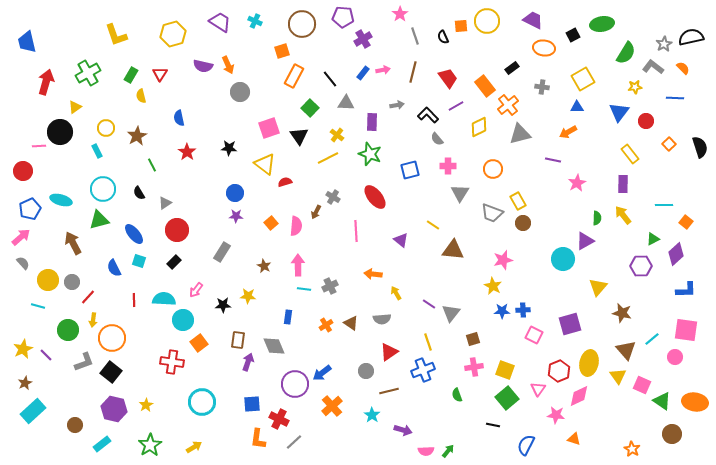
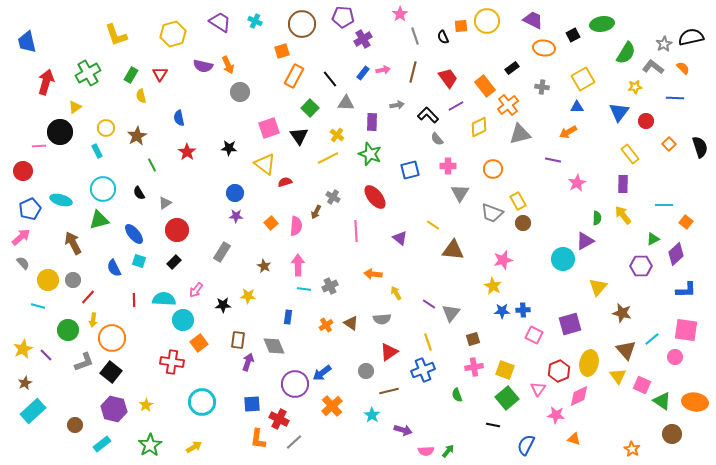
purple triangle at (401, 240): moved 1 px left, 2 px up
gray circle at (72, 282): moved 1 px right, 2 px up
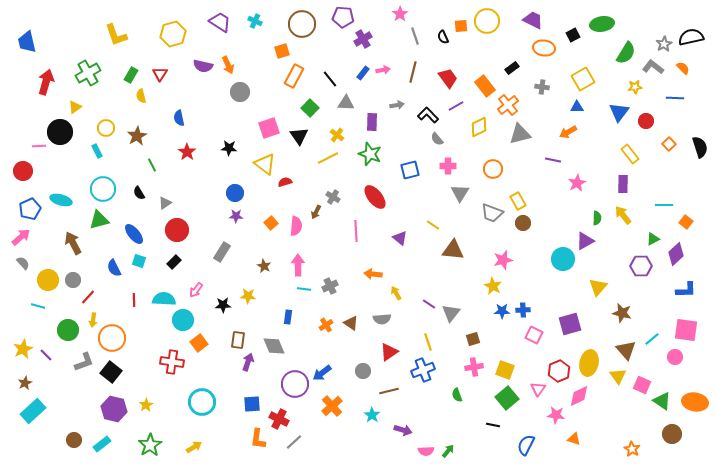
gray circle at (366, 371): moved 3 px left
brown circle at (75, 425): moved 1 px left, 15 px down
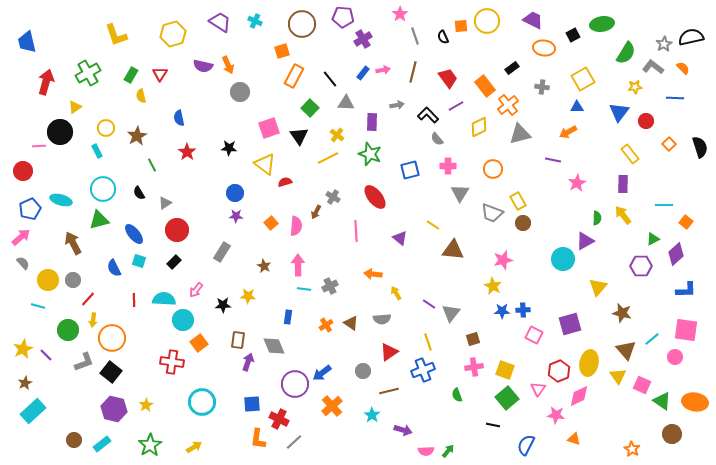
red line at (88, 297): moved 2 px down
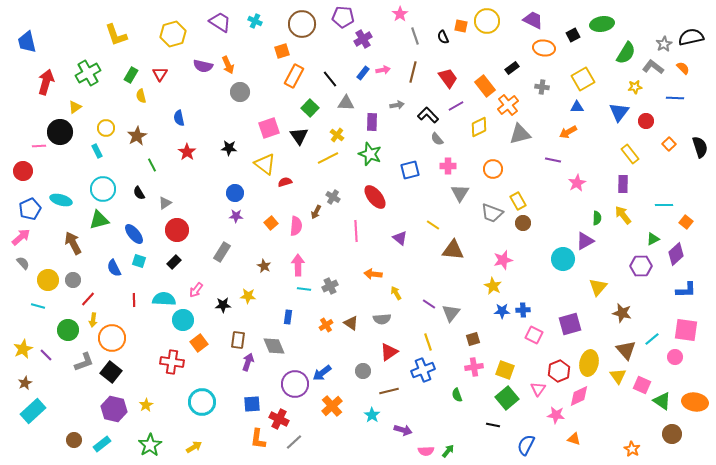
orange square at (461, 26): rotated 16 degrees clockwise
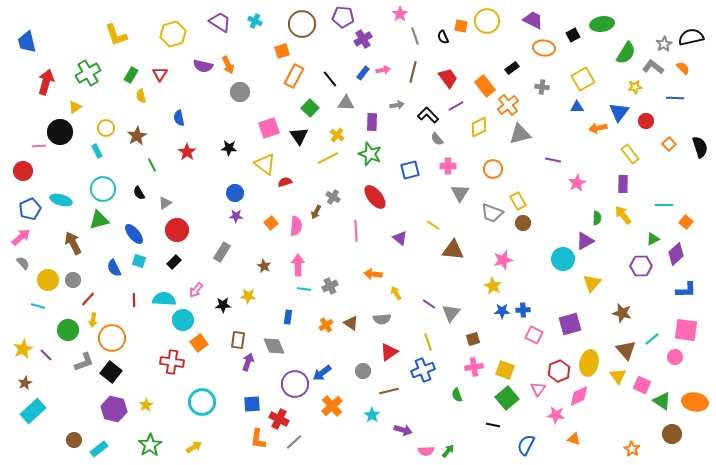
orange arrow at (568, 132): moved 30 px right, 4 px up; rotated 18 degrees clockwise
yellow triangle at (598, 287): moved 6 px left, 4 px up
cyan rectangle at (102, 444): moved 3 px left, 5 px down
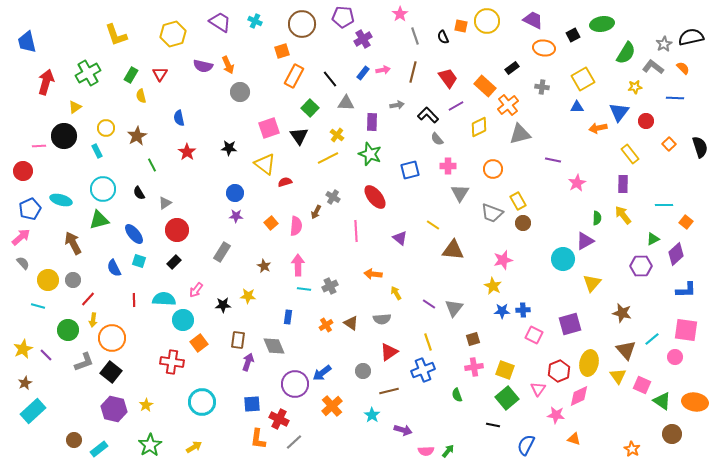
orange rectangle at (485, 86): rotated 10 degrees counterclockwise
black circle at (60, 132): moved 4 px right, 4 px down
gray triangle at (451, 313): moved 3 px right, 5 px up
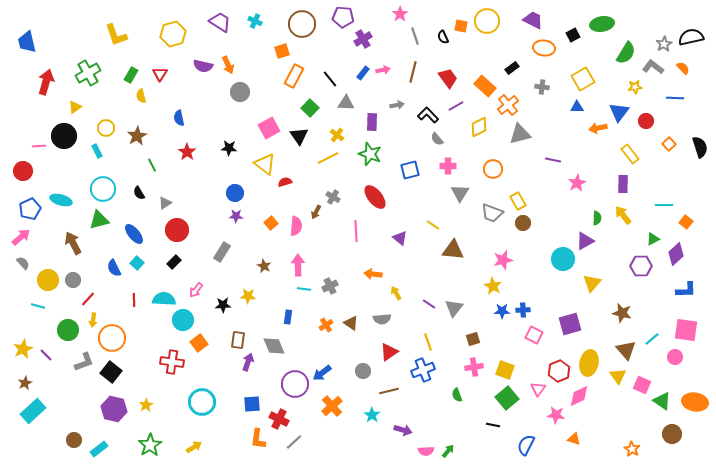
pink square at (269, 128): rotated 10 degrees counterclockwise
cyan square at (139, 261): moved 2 px left, 2 px down; rotated 24 degrees clockwise
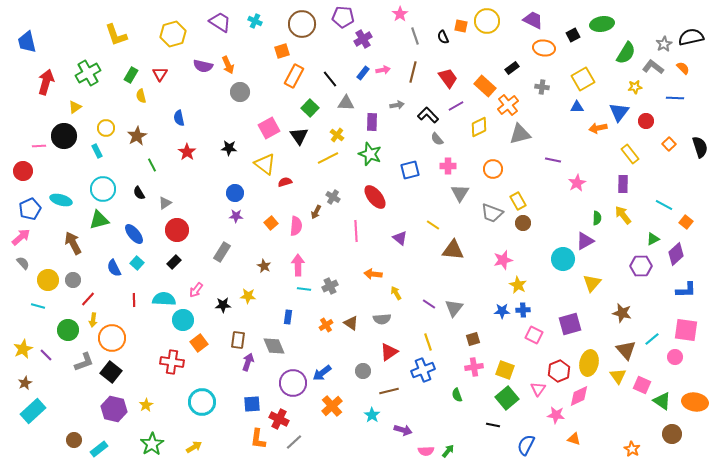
cyan line at (664, 205): rotated 30 degrees clockwise
yellow star at (493, 286): moved 25 px right, 1 px up
purple circle at (295, 384): moved 2 px left, 1 px up
green star at (150, 445): moved 2 px right, 1 px up
